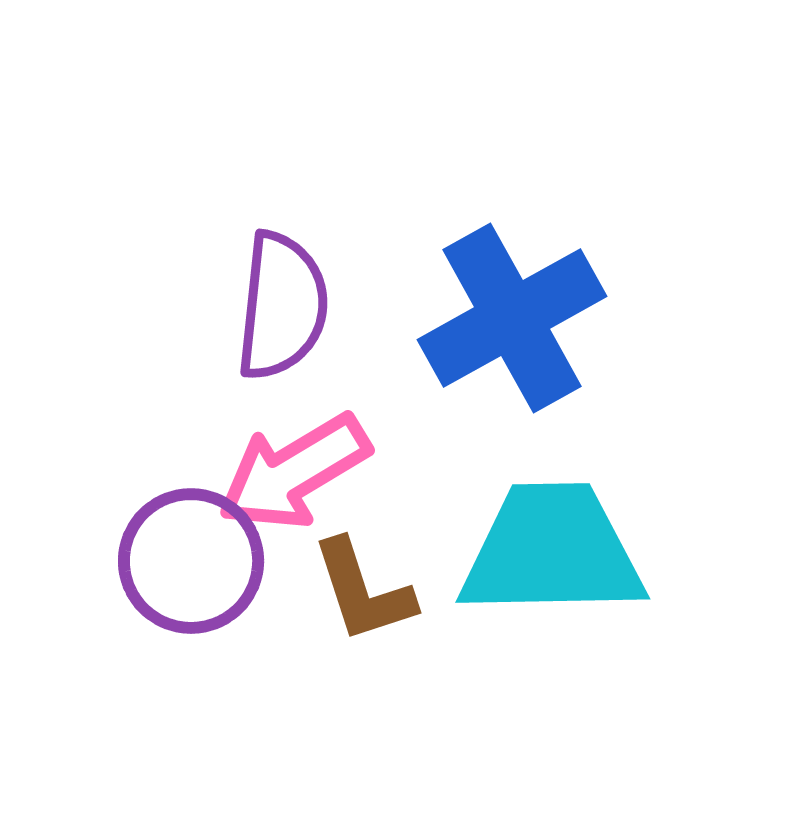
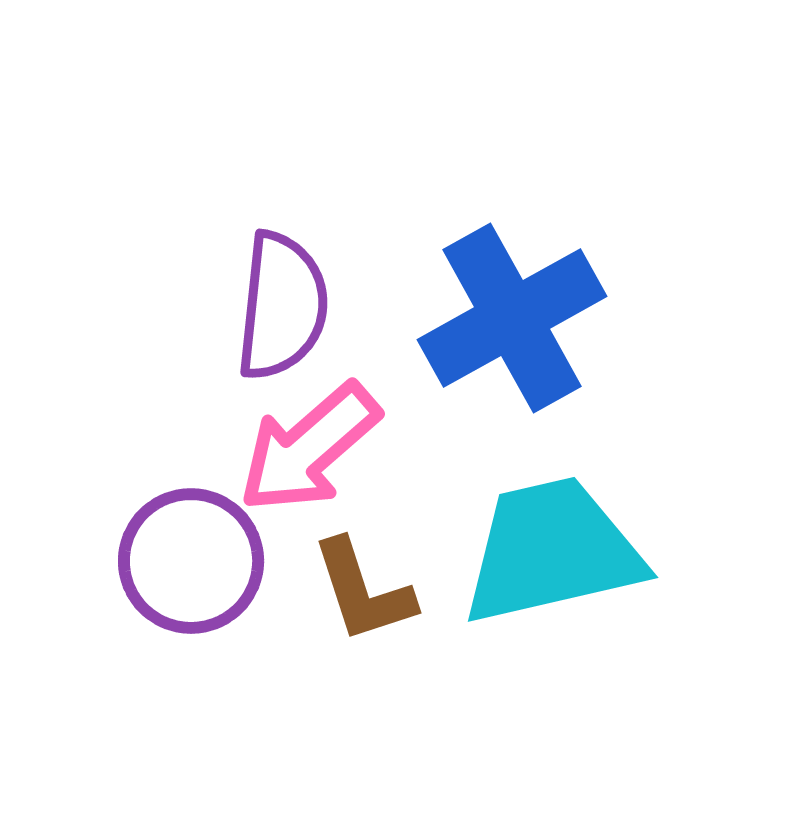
pink arrow: moved 15 px right, 24 px up; rotated 10 degrees counterclockwise
cyan trapezoid: rotated 12 degrees counterclockwise
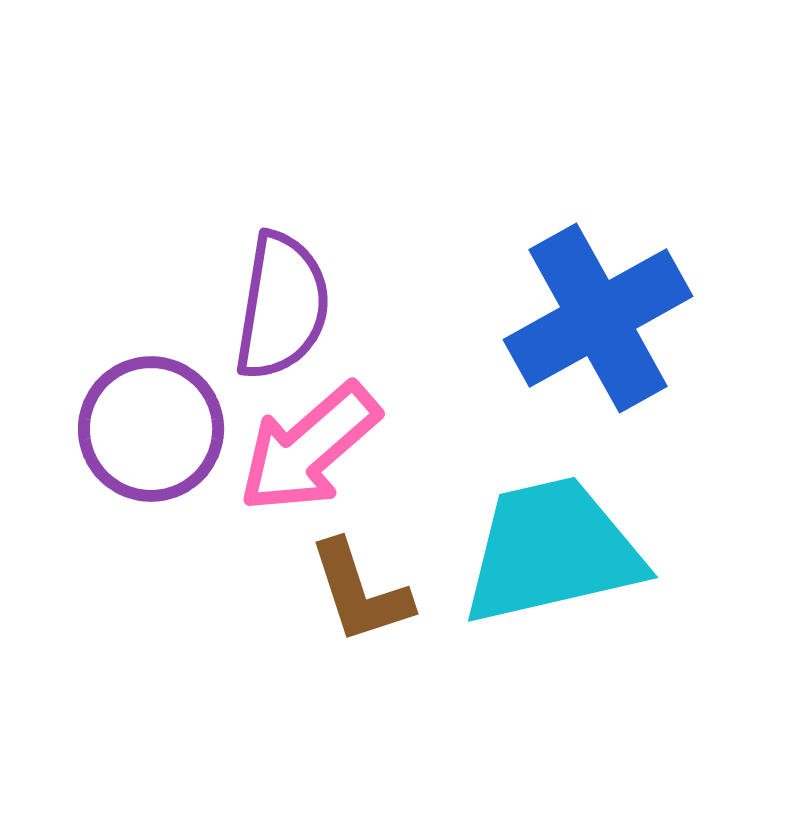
purple semicircle: rotated 3 degrees clockwise
blue cross: moved 86 px right
purple circle: moved 40 px left, 132 px up
brown L-shape: moved 3 px left, 1 px down
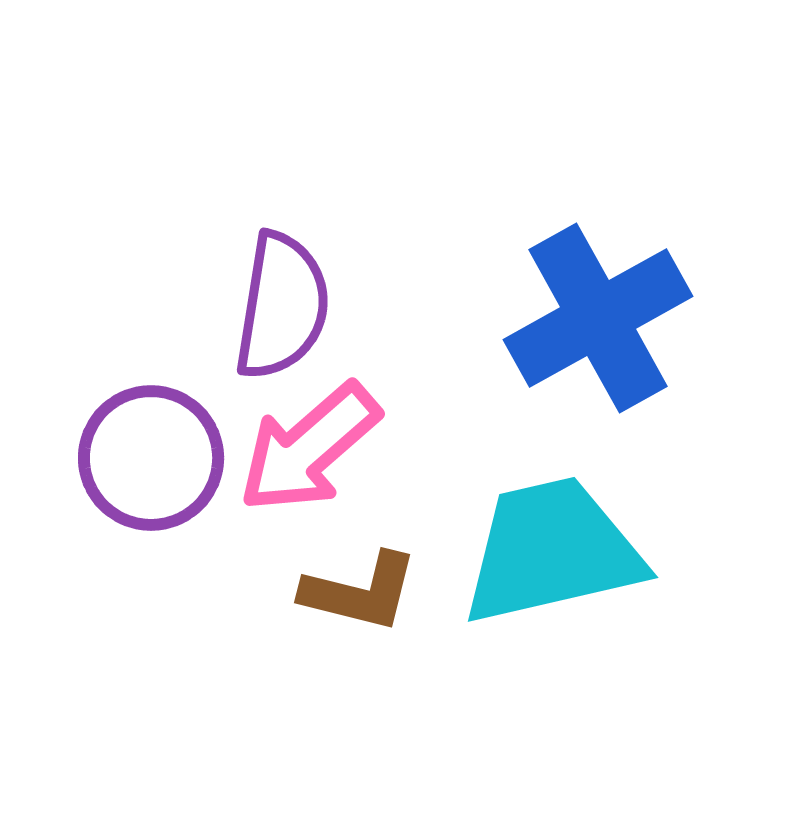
purple circle: moved 29 px down
brown L-shape: rotated 58 degrees counterclockwise
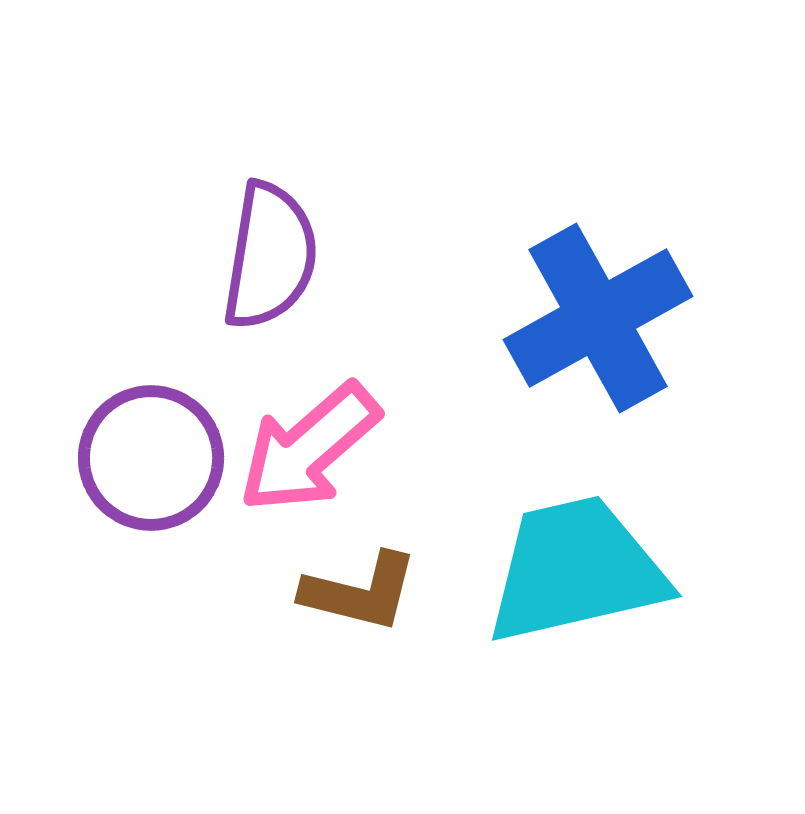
purple semicircle: moved 12 px left, 50 px up
cyan trapezoid: moved 24 px right, 19 px down
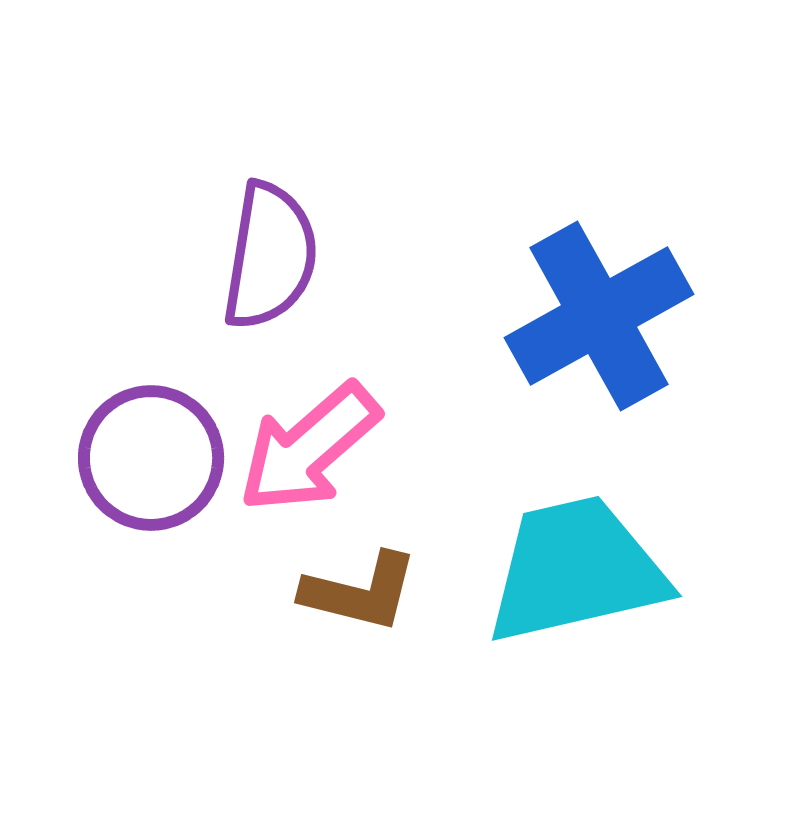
blue cross: moved 1 px right, 2 px up
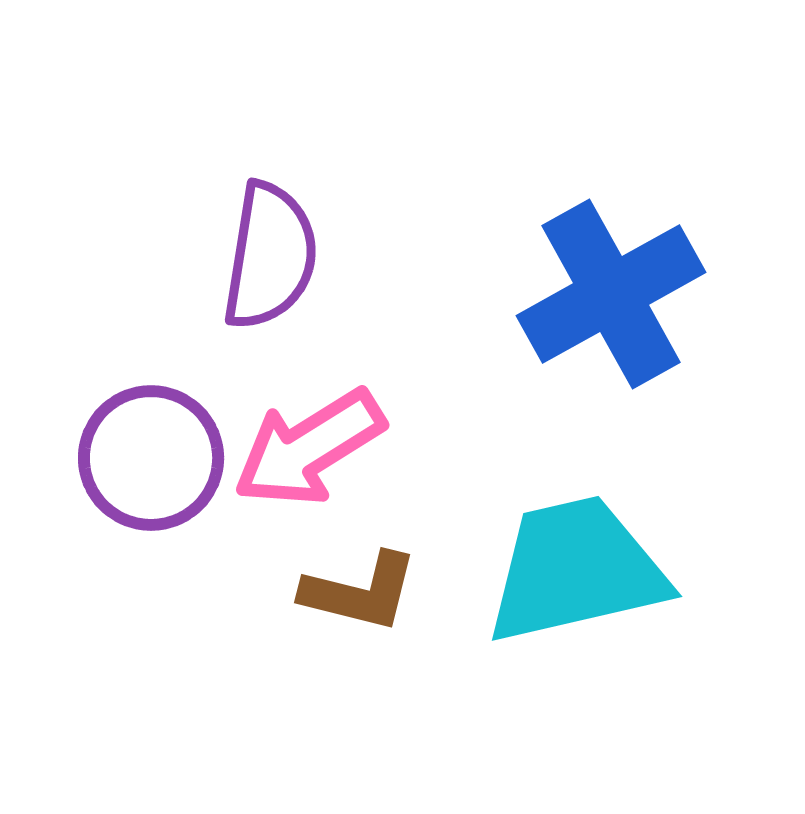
blue cross: moved 12 px right, 22 px up
pink arrow: rotated 9 degrees clockwise
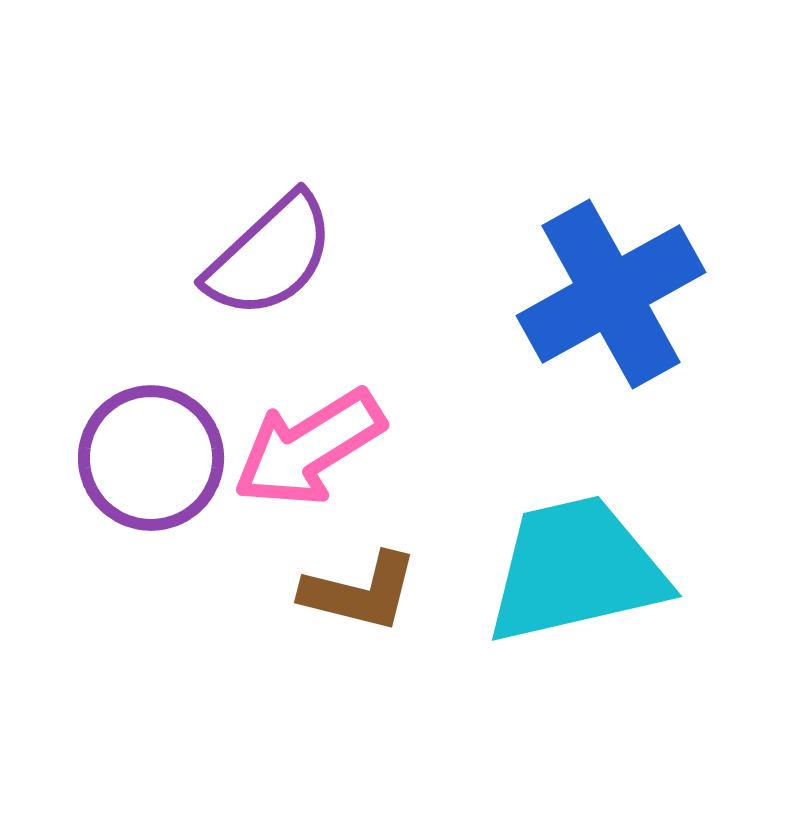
purple semicircle: rotated 38 degrees clockwise
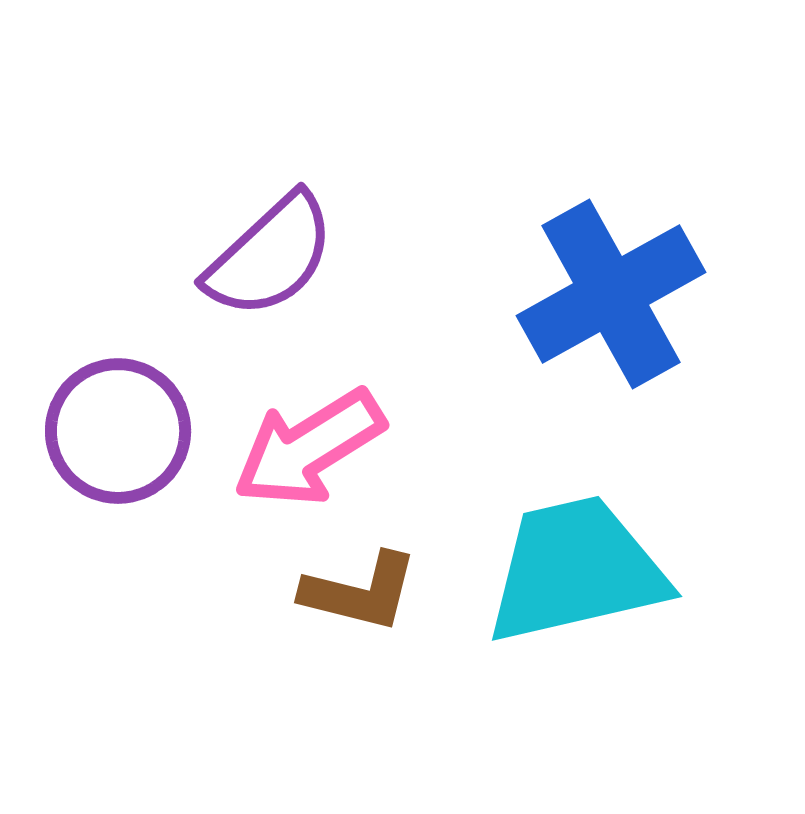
purple circle: moved 33 px left, 27 px up
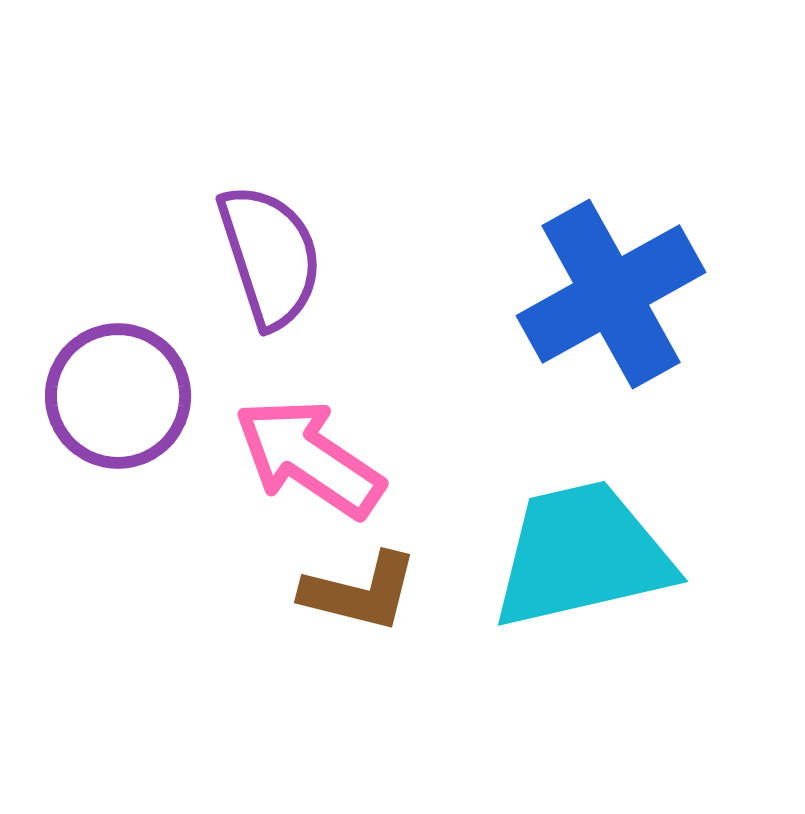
purple semicircle: rotated 65 degrees counterclockwise
purple circle: moved 35 px up
pink arrow: moved 10 px down; rotated 66 degrees clockwise
cyan trapezoid: moved 6 px right, 15 px up
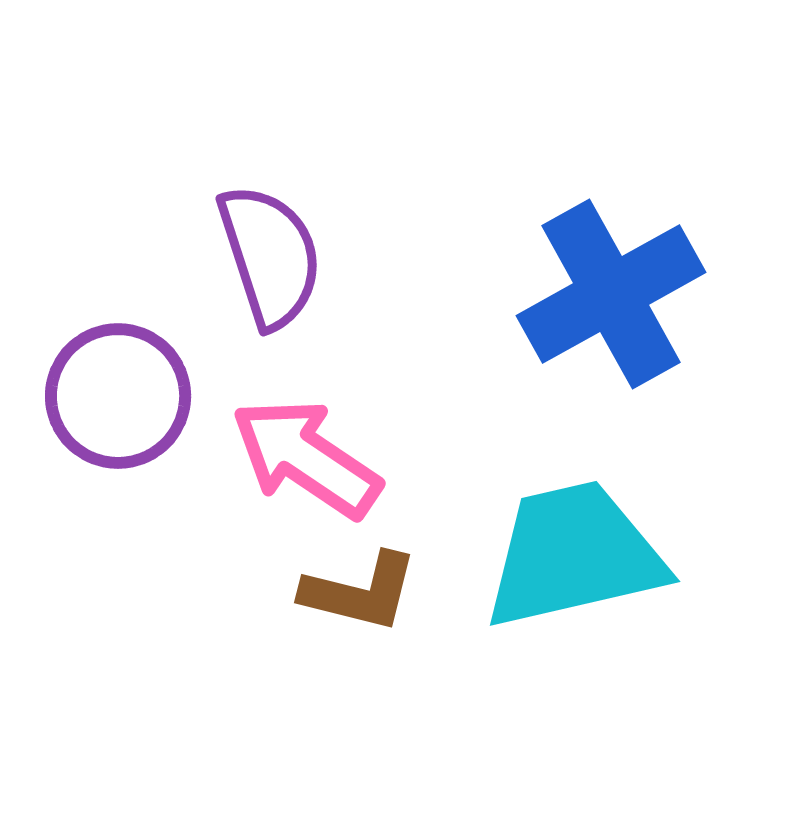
pink arrow: moved 3 px left
cyan trapezoid: moved 8 px left
